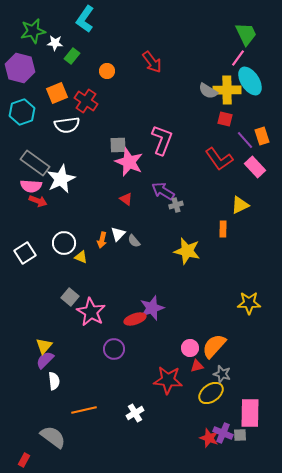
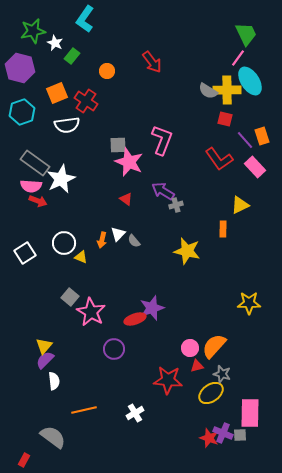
white star at (55, 43): rotated 21 degrees clockwise
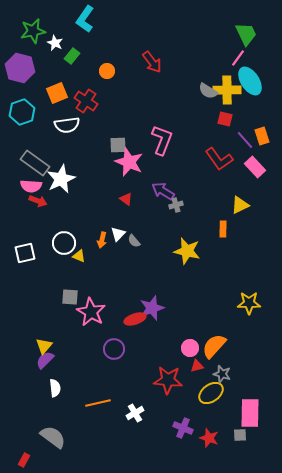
white square at (25, 253): rotated 20 degrees clockwise
yellow triangle at (81, 257): moved 2 px left, 1 px up
gray square at (70, 297): rotated 36 degrees counterclockwise
white semicircle at (54, 381): moved 1 px right, 7 px down
orange line at (84, 410): moved 14 px right, 7 px up
purple cross at (223, 433): moved 40 px left, 5 px up
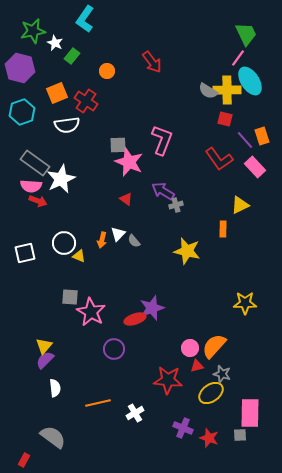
yellow star at (249, 303): moved 4 px left
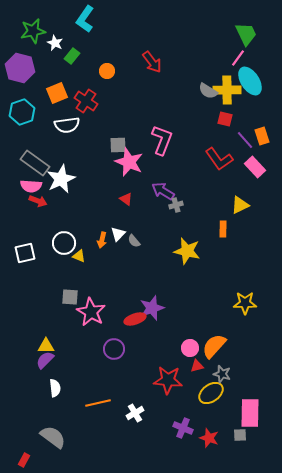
yellow triangle at (44, 346): moved 2 px right; rotated 48 degrees clockwise
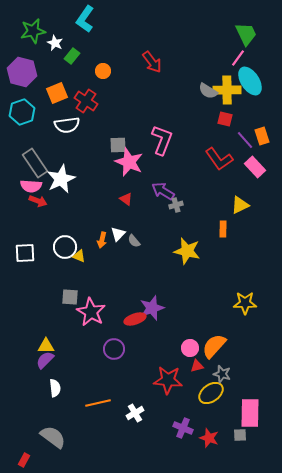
purple hexagon at (20, 68): moved 2 px right, 4 px down
orange circle at (107, 71): moved 4 px left
gray rectangle at (35, 163): rotated 20 degrees clockwise
white circle at (64, 243): moved 1 px right, 4 px down
white square at (25, 253): rotated 10 degrees clockwise
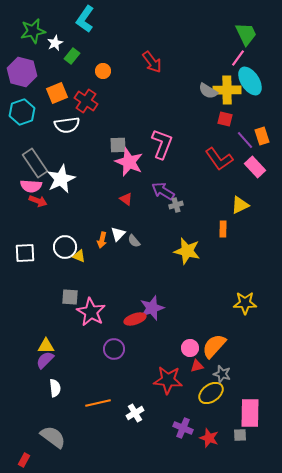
white star at (55, 43): rotated 21 degrees clockwise
pink L-shape at (162, 140): moved 4 px down
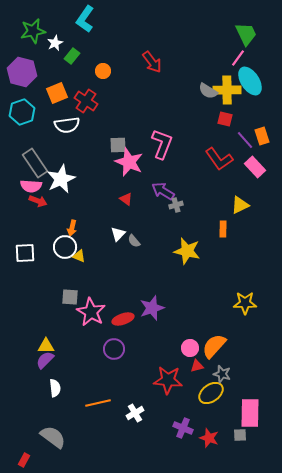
orange arrow at (102, 240): moved 30 px left, 12 px up
red ellipse at (135, 319): moved 12 px left
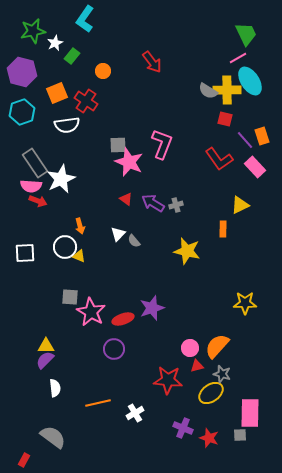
pink line at (238, 58): rotated 24 degrees clockwise
purple arrow at (163, 191): moved 10 px left, 12 px down
orange arrow at (72, 228): moved 8 px right, 2 px up; rotated 28 degrees counterclockwise
orange semicircle at (214, 346): moved 3 px right
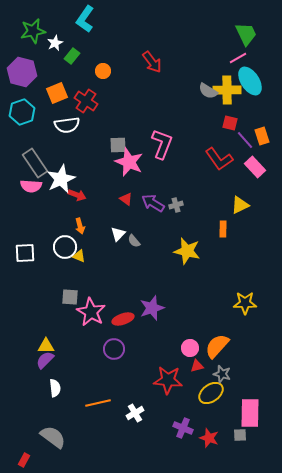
red square at (225, 119): moved 5 px right, 4 px down
red arrow at (38, 201): moved 39 px right, 6 px up
